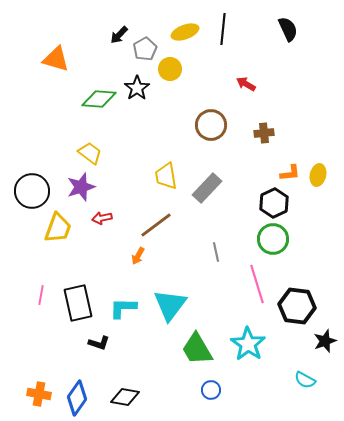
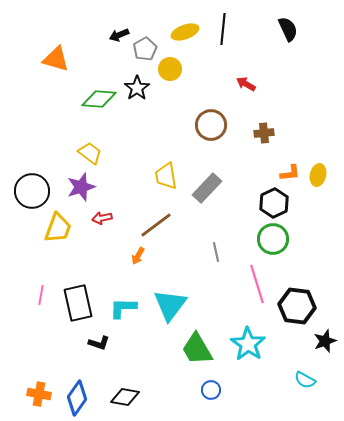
black arrow at (119, 35): rotated 24 degrees clockwise
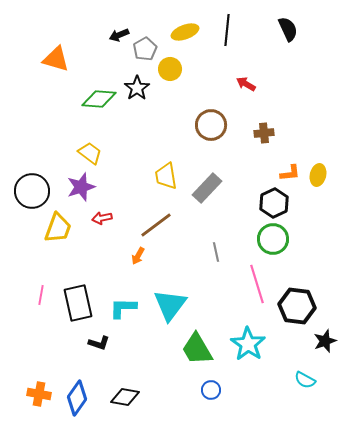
black line at (223, 29): moved 4 px right, 1 px down
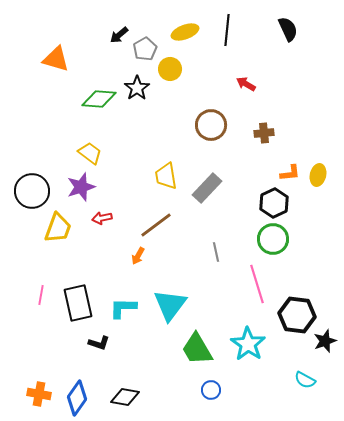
black arrow at (119, 35): rotated 18 degrees counterclockwise
black hexagon at (297, 306): moved 9 px down
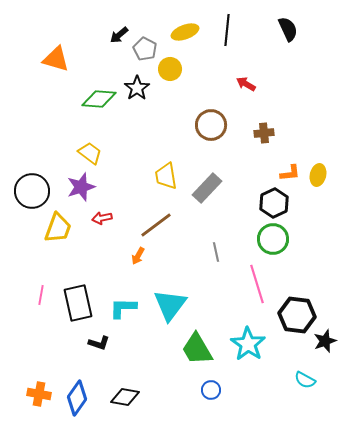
gray pentagon at (145, 49): rotated 15 degrees counterclockwise
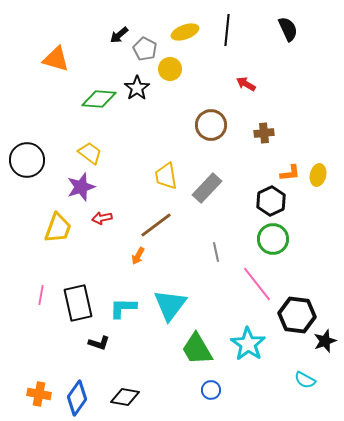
black circle at (32, 191): moved 5 px left, 31 px up
black hexagon at (274, 203): moved 3 px left, 2 px up
pink line at (257, 284): rotated 21 degrees counterclockwise
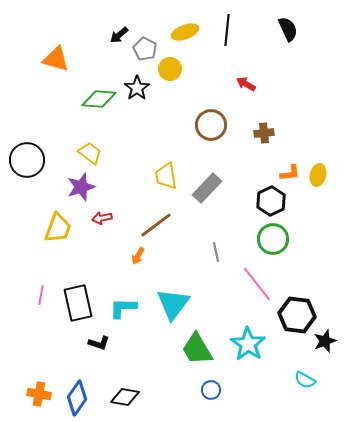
cyan triangle at (170, 305): moved 3 px right, 1 px up
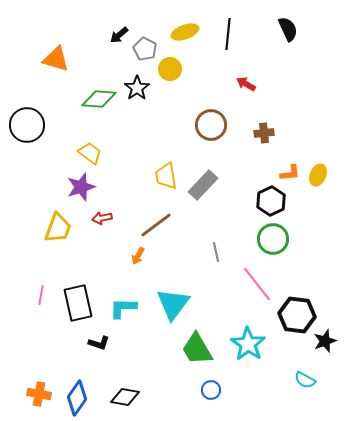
black line at (227, 30): moved 1 px right, 4 px down
black circle at (27, 160): moved 35 px up
yellow ellipse at (318, 175): rotated 10 degrees clockwise
gray rectangle at (207, 188): moved 4 px left, 3 px up
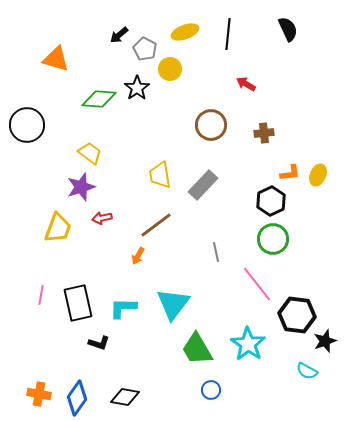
yellow trapezoid at (166, 176): moved 6 px left, 1 px up
cyan semicircle at (305, 380): moved 2 px right, 9 px up
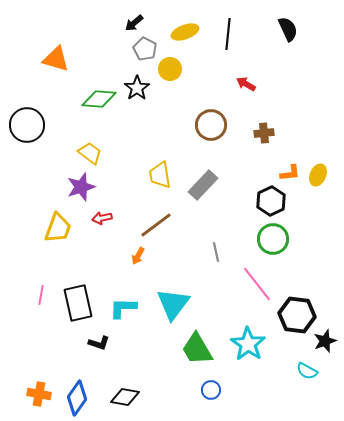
black arrow at (119, 35): moved 15 px right, 12 px up
